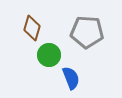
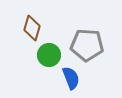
gray pentagon: moved 13 px down
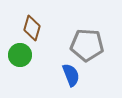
green circle: moved 29 px left
blue semicircle: moved 3 px up
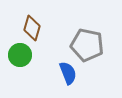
gray pentagon: rotated 8 degrees clockwise
blue semicircle: moved 3 px left, 2 px up
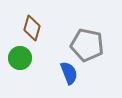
green circle: moved 3 px down
blue semicircle: moved 1 px right
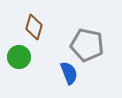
brown diamond: moved 2 px right, 1 px up
green circle: moved 1 px left, 1 px up
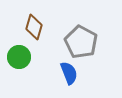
gray pentagon: moved 6 px left, 3 px up; rotated 16 degrees clockwise
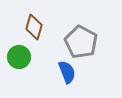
blue semicircle: moved 2 px left, 1 px up
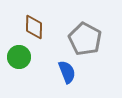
brown diamond: rotated 15 degrees counterclockwise
gray pentagon: moved 4 px right, 3 px up
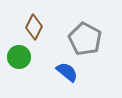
brown diamond: rotated 25 degrees clockwise
blue semicircle: rotated 30 degrees counterclockwise
